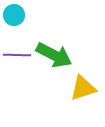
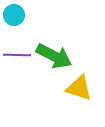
green arrow: moved 1 px down
yellow triangle: moved 4 px left; rotated 36 degrees clockwise
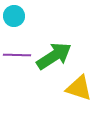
cyan circle: moved 1 px down
green arrow: rotated 60 degrees counterclockwise
